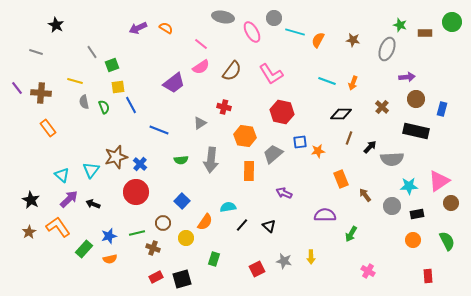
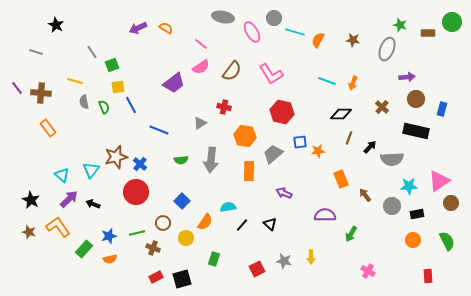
brown rectangle at (425, 33): moved 3 px right
black triangle at (269, 226): moved 1 px right, 2 px up
brown star at (29, 232): rotated 24 degrees counterclockwise
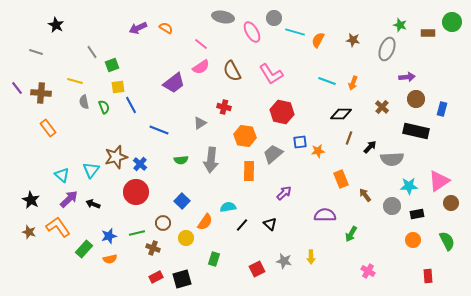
brown semicircle at (232, 71): rotated 115 degrees clockwise
purple arrow at (284, 193): rotated 112 degrees clockwise
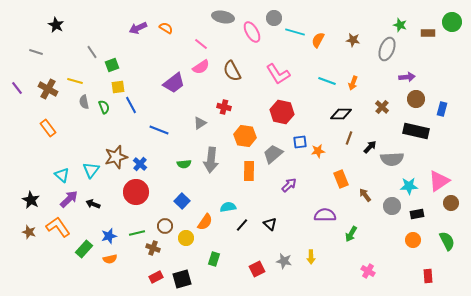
pink L-shape at (271, 74): moved 7 px right
brown cross at (41, 93): moved 7 px right, 4 px up; rotated 24 degrees clockwise
green semicircle at (181, 160): moved 3 px right, 4 px down
purple arrow at (284, 193): moved 5 px right, 8 px up
brown circle at (163, 223): moved 2 px right, 3 px down
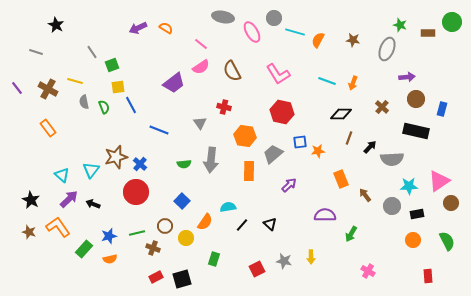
gray triangle at (200, 123): rotated 32 degrees counterclockwise
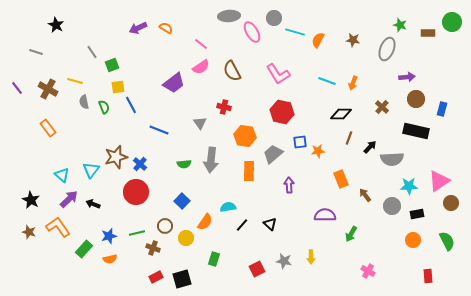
gray ellipse at (223, 17): moved 6 px right, 1 px up; rotated 15 degrees counterclockwise
purple arrow at (289, 185): rotated 49 degrees counterclockwise
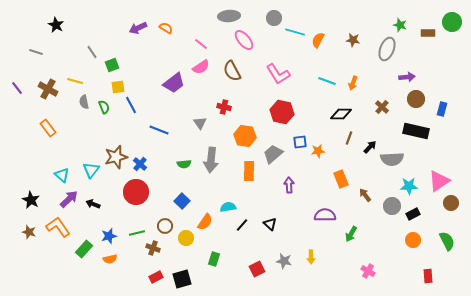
pink ellipse at (252, 32): moved 8 px left, 8 px down; rotated 10 degrees counterclockwise
black rectangle at (417, 214): moved 4 px left; rotated 16 degrees counterclockwise
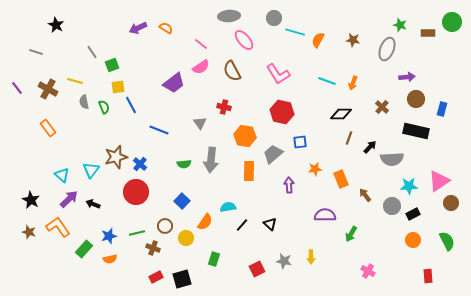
orange star at (318, 151): moved 3 px left, 18 px down
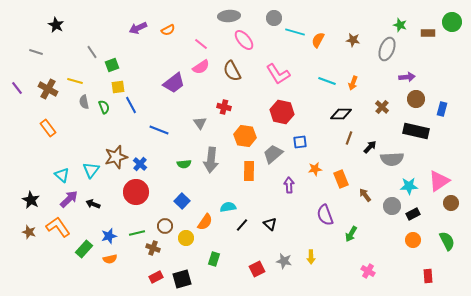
orange semicircle at (166, 28): moved 2 px right, 2 px down; rotated 120 degrees clockwise
purple semicircle at (325, 215): rotated 110 degrees counterclockwise
